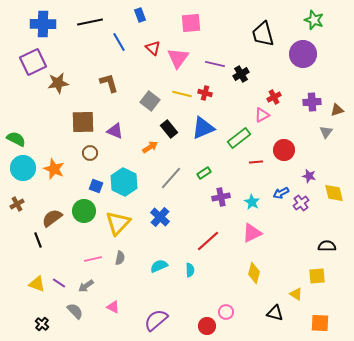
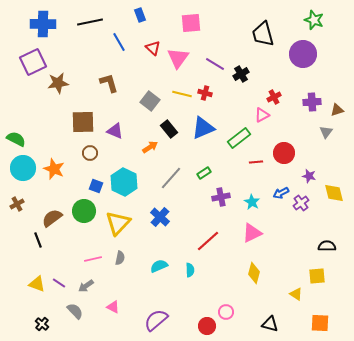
purple line at (215, 64): rotated 18 degrees clockwise
red circle at (284, 150): moved 3 px down
black triangle at (275, 313): moved 5 px left, 11 px down
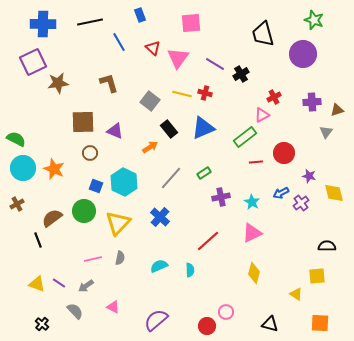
green rectangle at (239, 138): moved 6 px right, 1 px up
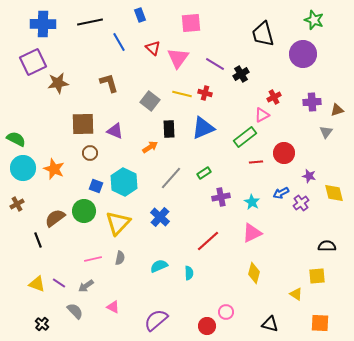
brown square at (83, 122): moved 2 px down
black rectangle at (169, 129): rotated 36 degrees clockwise
brown semicircle at (52, 218): moved 3 px right
cyan semicircle at (190, 270): moved 1 px left, 3 px down
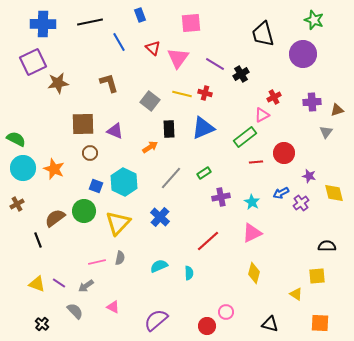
pink line at (93, 259): moved 4 px right, 3 px down
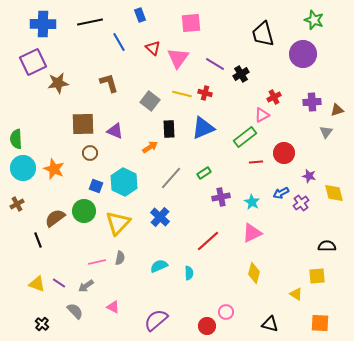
green semicircle at (16, 139): rotated 120 degrees counterclockwise
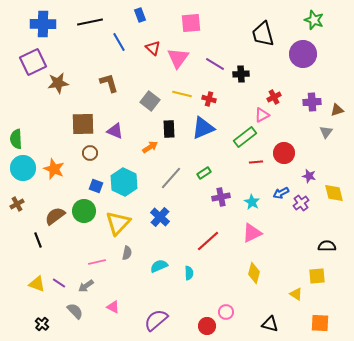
black cross at (241, 74): rotated 28 degrees clockwise
red cross at (205, 93): moved 4 px right, 6 px down
brown semicircle at (55, 218): moved 2 px up
gray semicircle at (120, 258): moved 7 px right, 5 px up
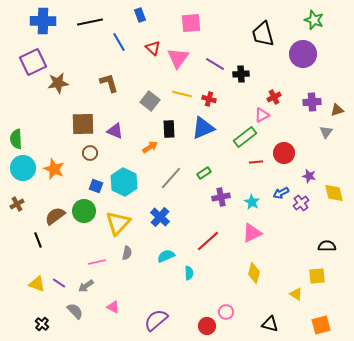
blue cross at (43, 24): moved 3 px up
cyan semicircle at (159, 266): moved 7 px right, 10 px up
orange square at (320, 323): moved 1 px right, 2 px down; rotated 18 degrees counterclockwise
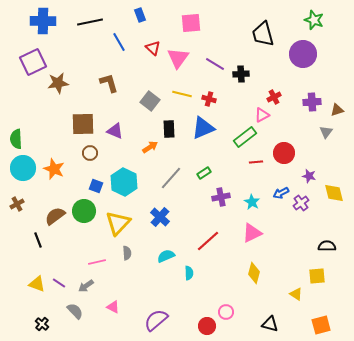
gray semicircle at (127, 253): rotated 16 degrees counterclockwise
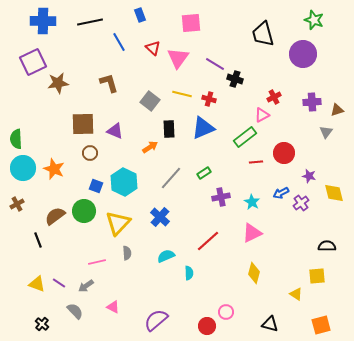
black cross at (241, 74): moved 6 px left, 5 px down; rotated 21 degrees clockwise
